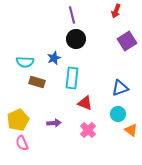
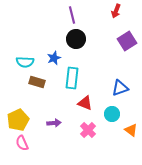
cyan circle: moved 6 px left
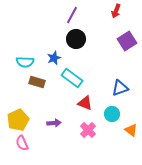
purple line: rotated 42 degrees clockwise
cyan rectangle: rotated 60 degrees counterclockwise
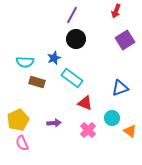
purple square: moved 2 px left, 1 px up
cyan circle: moved 4 px down
orange triangle: moved 1 px left, 1 px down
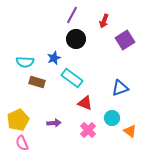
red arrow: moved 12 px left, 10 px down
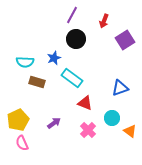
purple arrow: rotated 32 degrees counterclockwise
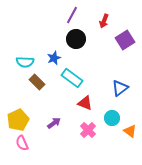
brown rectangle: rotated 28 degrees clockwise
blue triangle: rotated 18 degrees counterclockwise
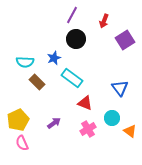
blue triangle: rotated 30 degrees counterclockwise
pink cross: moved 1 px up; rotated 14 degrees clockwise
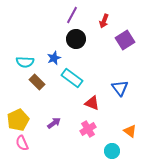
red triangle: moved 7 px right
cyan circle: moved 33 px down
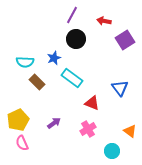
red arrow: rotated 80 degrees clockwise
